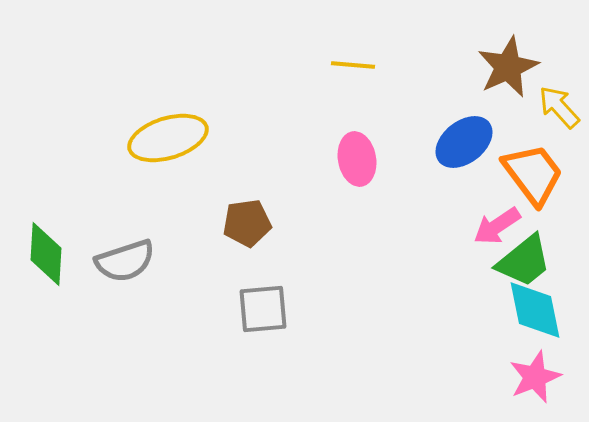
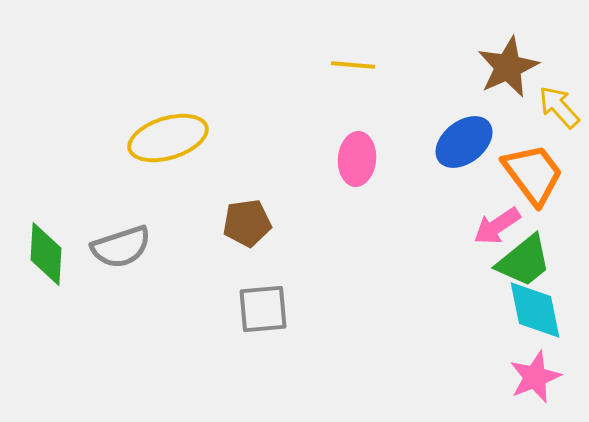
pink ellipse: rotated 15 degrees clockwise
gray semicircle: moved 4 px left, 14 px up
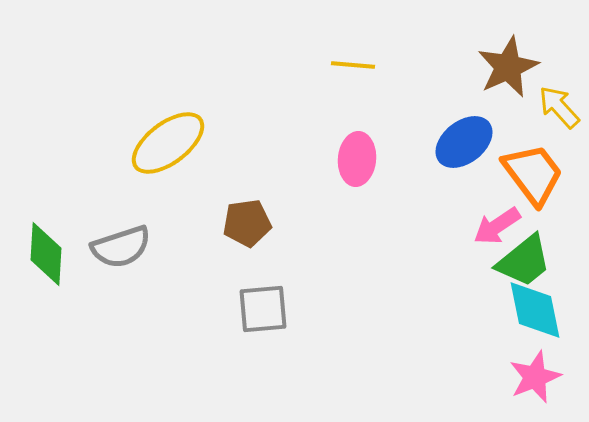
yellow ellipse: moved 5 px down; rotated 20 degrees counterclockwise
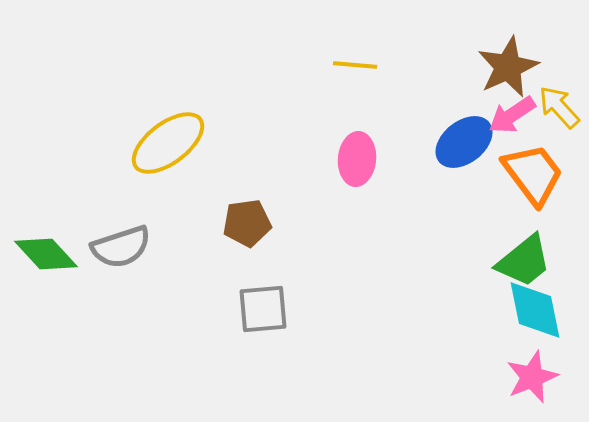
yellow line: moved 2 px right
pink arrow: moved 15 px right, 111 px up
green diamond: rotated 46 degrees counterclockwise
pink star: moved 3 px left
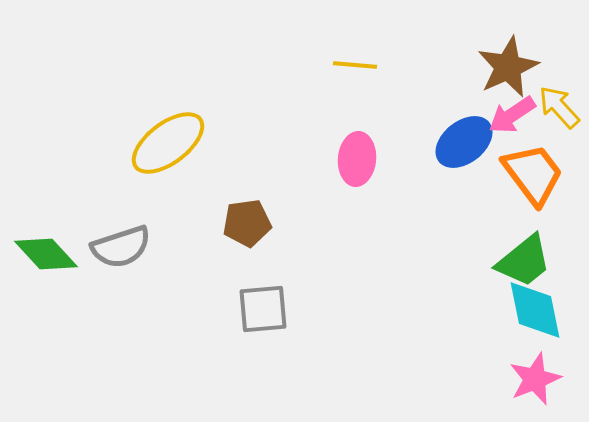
pink star: moved 3 px right, 2 px down
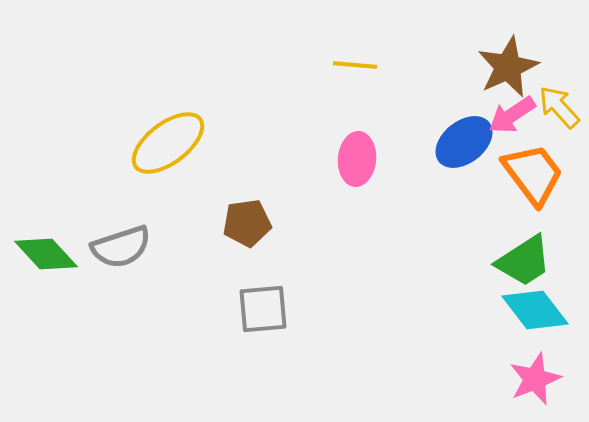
green trapezoid: rotated 6 degrees clockwise
cyan diamond: rotated 26 degrees counterclockwise
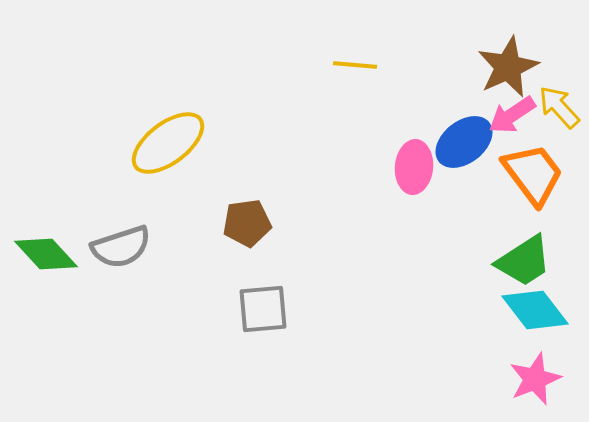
pink ellipse: moved 57 px right, 8 px down
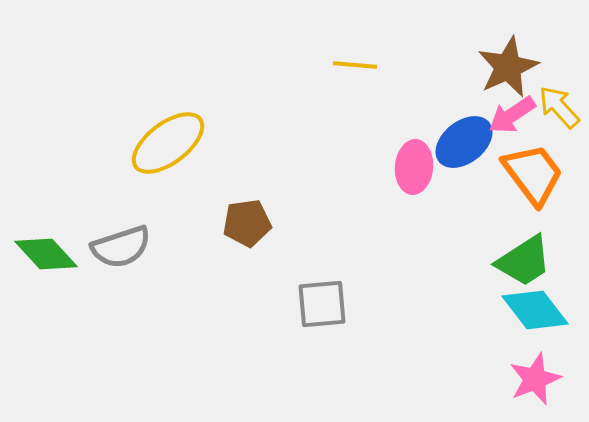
gray square: moved 59 px right, 5 px up
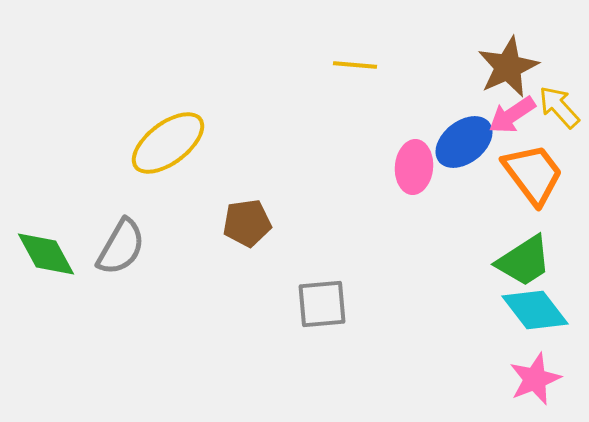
gray semicircle: rotated 42 degrees counterclockwise
green diamond: rotated 14 degrees clockwise
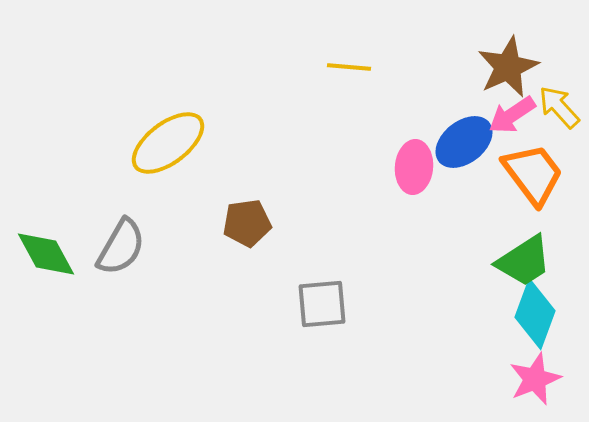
yellow line: moved 6 px left, 2 px down
cyan diamond: moved 4 px down; rotated 58 degrees clockwise
